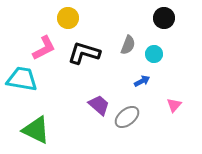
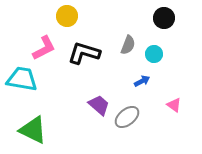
yellow circle: moved 1 px left, 2 px up
pink triangle: rotated 35 degrees counterclockwise
green triangle: moved 3 px left
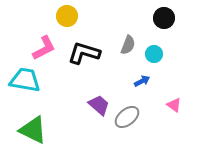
cyan trapezoid: moved 3 px right, 1 px down
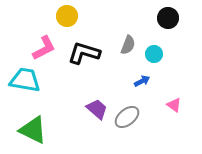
black circle: moved 4 px right
purple trapezoid: moved 2 px left, 4 px down
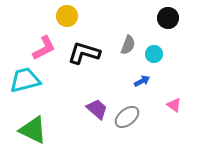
cyan trapezoid: rotated 24 degrees counterclockwise
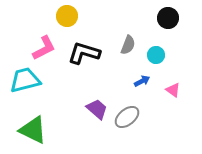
cyan circle: moved 2 px right, 1 px down
pink triangle: moved 1 px left, 15 px up
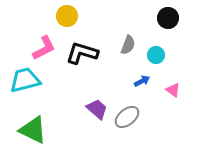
black L-shape: moved 2 px left
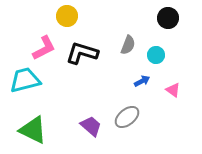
purple trapezoid: moved 6 px left, 17 px down
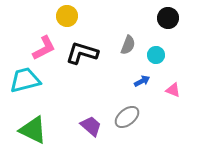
pink triangle: rotated 14 degrees counterclockwise
